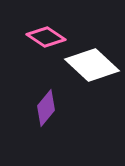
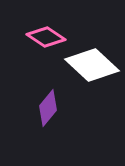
purple diamond: moved 2 px right
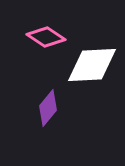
white diamond: rotated 46 degrees counterclockwise
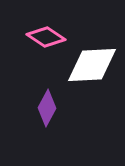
purple diamond: moved 1 px left; rotated 12 degrees counterclockwise
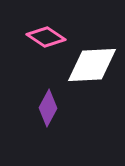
purple diamond: moved 1 px right
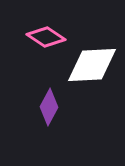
purple diamond: moved 1 px right, 1 px up
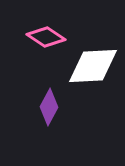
white diamond: moved 1 px right, 1 px down
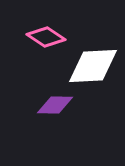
purple diamond: moved 6 px right, 2 px up; rotated 63 degrees clockwise
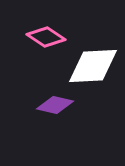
purple diamond: rotated 12 degrees clockwise
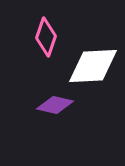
pink diamond: rotated 75 degrees clockwise
